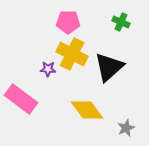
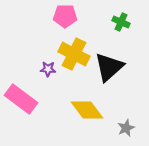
pink pentagon: moved 3 px left, 6 px up
yellow cross: moved 2 px right
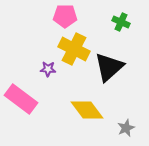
yellow cross: moved 5 px up
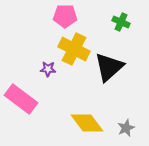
yellow diamond: moved 13 px down
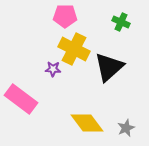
purple star: moved 5 px right
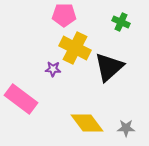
pink pentagon: moved 1 px left, 1 px up
yellow cross: moved 1 px right, 1 px up
gray star: rotated 24 degrees clockwise
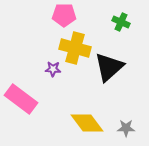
yellow cross: rotated 12 degrees counterclockwise
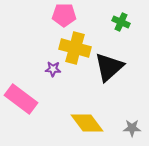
gray star: moved 6 px right
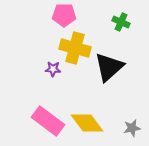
pink rectangle: moved 27 px right, 22 px down
gray star: rotated 12 degrees counterclockwise
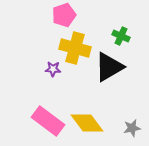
pink pentagon: rotated 20 degrees counterclockwise
green cross: moved 14 px down
black triangle: rotated 12 degrees clockwise
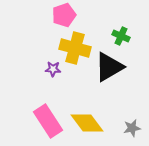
pink rectangle: rotated 20 degrees clockwise
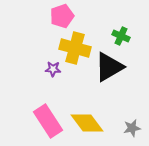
pink pentagon: moved 2 px left, 1 px down
